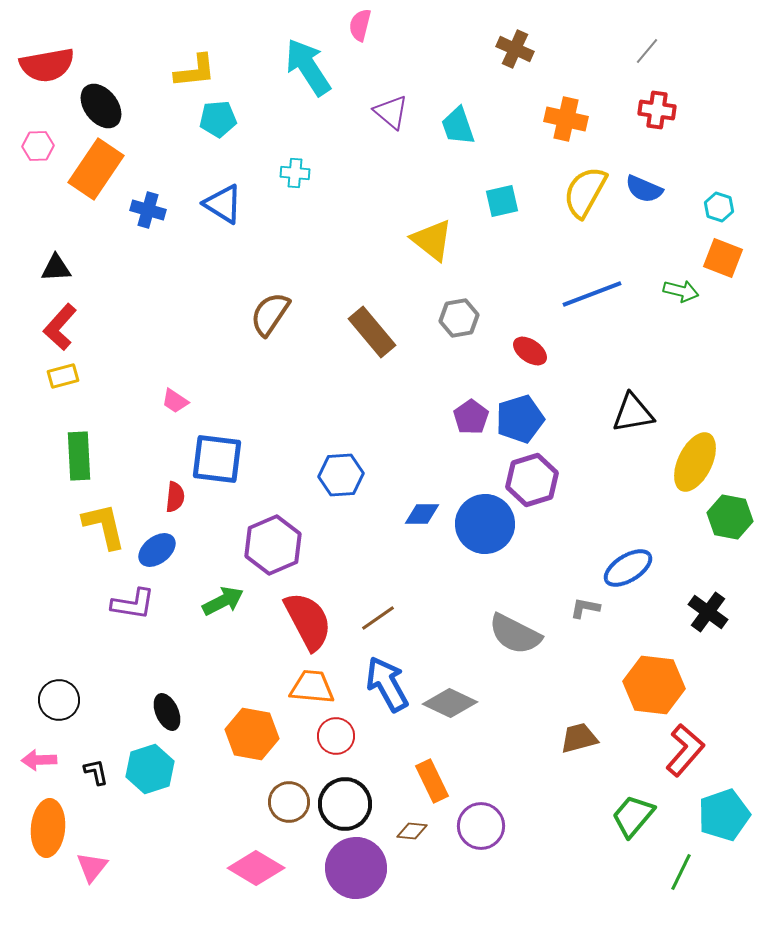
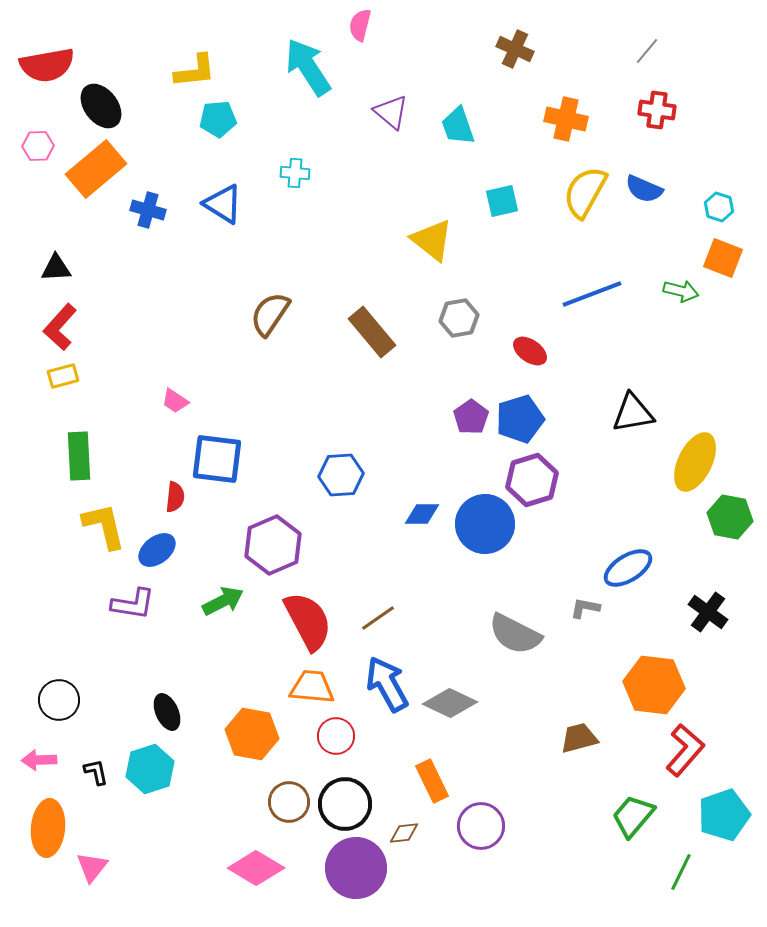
orange rectangle at (96, 169): rotated 16 degrees clockwise
brown diamond at (412, 831): moved 8 px left, 2 px down; rotated 12 degrees counterclockwise
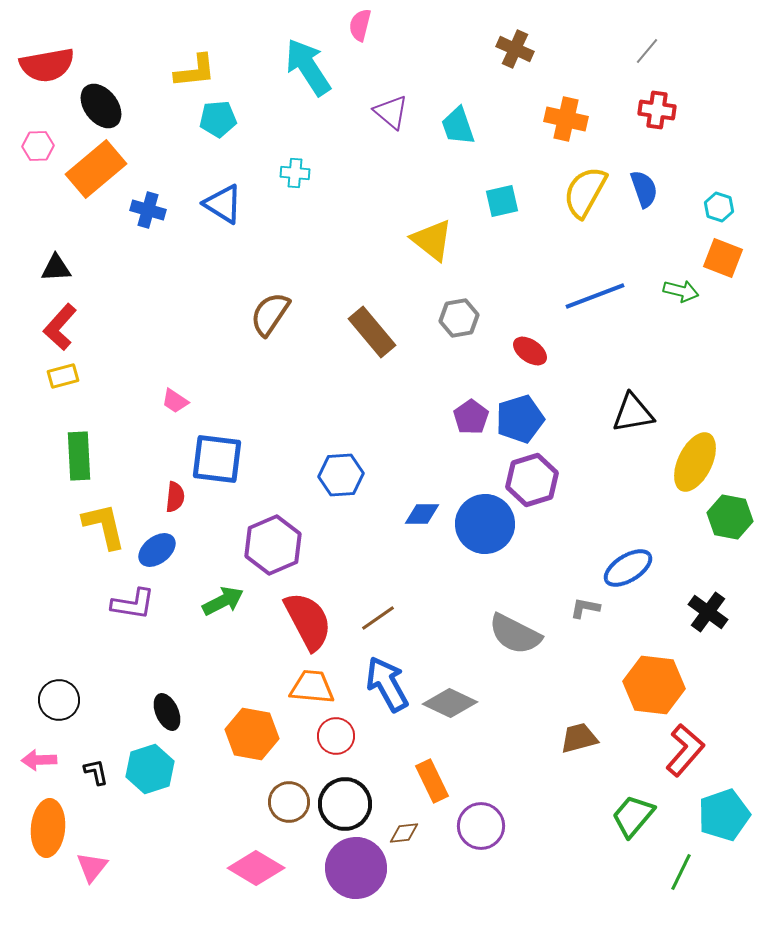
blue semicircle at (644, 189): rotated 132 degrees counterclockwise
blue line at (592, 294): moved 3 px right, 2 px down
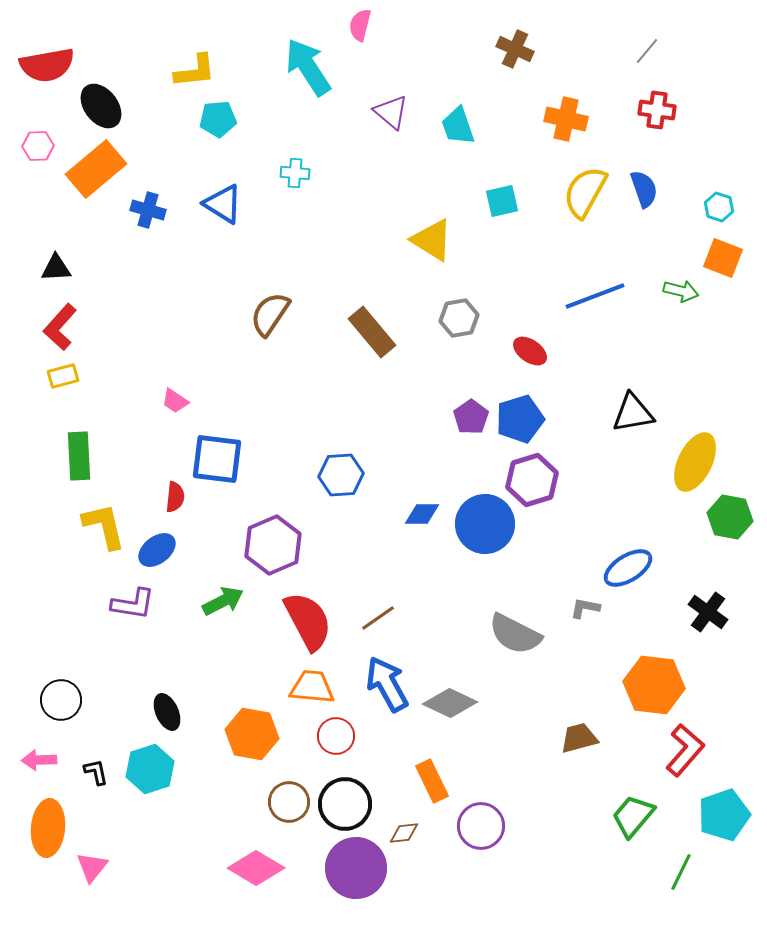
yellow triangle at (432, 240): rotated 6 degrees counterclockwise
black circle at (59, 700): moved 2 px right
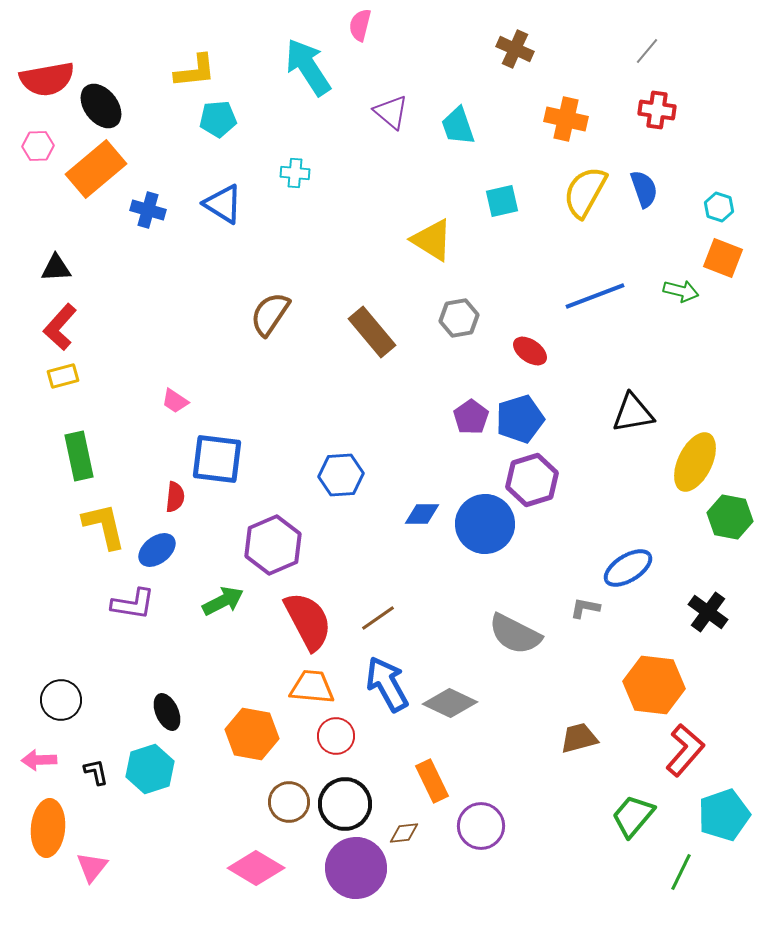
red semicircle at (47, 65): moved 14 px down
green rectangle at (79, 456): rotated 9 degrees counterclockwise
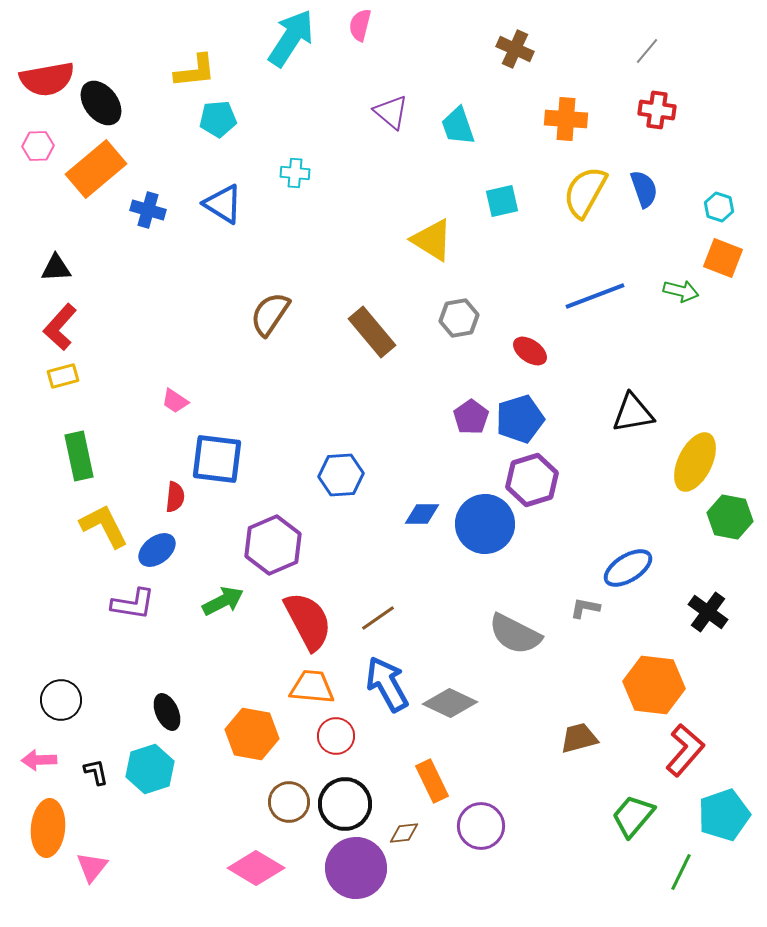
cyan arrow at (308, 67): moved 17 px left, 29 px up; rotated 66 degrees clockwise
black ellipse at (101, 106): moved 3 px up
orange cross at (566, 119): rotated 9 degrees counterclockwise
yellow L-shape at (104, 526): rotated 14 degrees counterclockwise
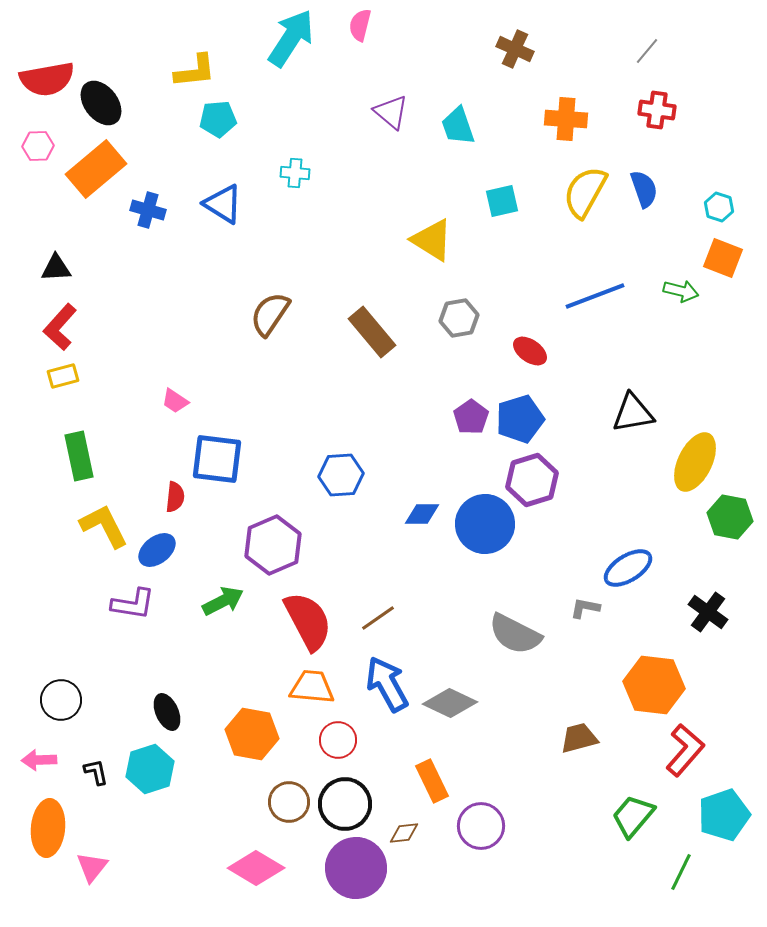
red circle at (336, 736): moved 2 px right, 4 px down
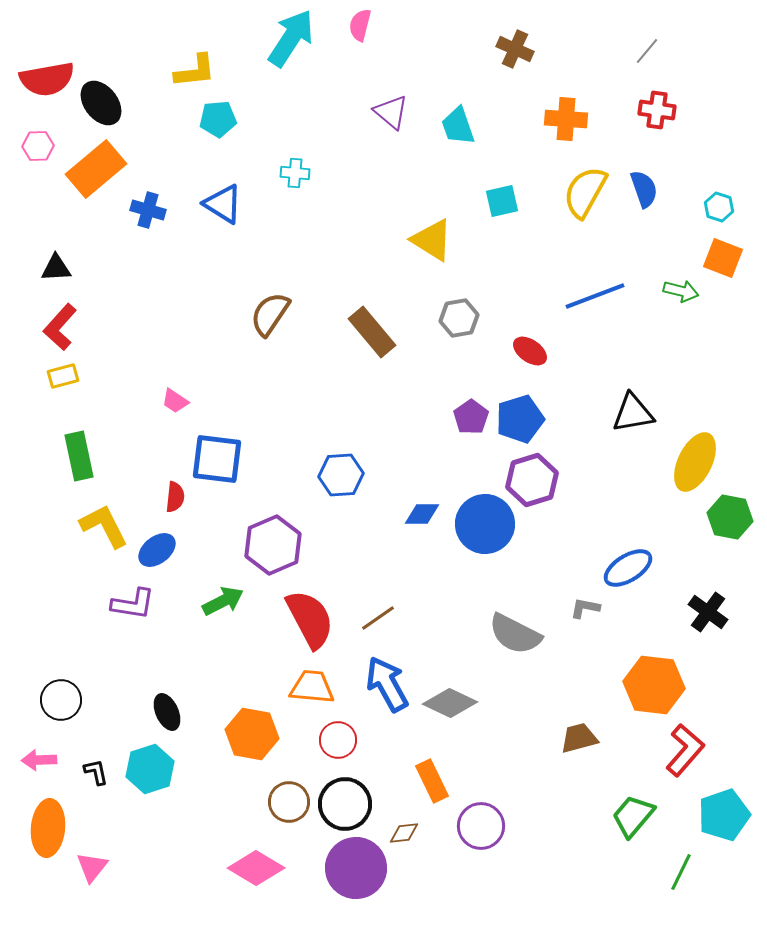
red semicircle at (308, 621): moved 2 px right, 2 px up
